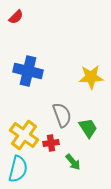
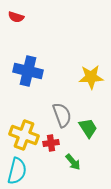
red semicircle: rotated 63 degrees clockwise
yellow cross: rotated 16 degrees counterclockwise
cyan semicircle: moved 1 px left, 2 px down
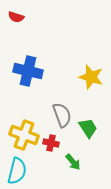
yellow star: rotated 20 degrees clockwise
red cross: rotated 21 degrees clockwise
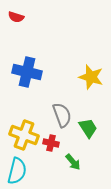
blue cross: moved 1 px left, 1 px down
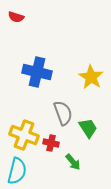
blue cross: moved 10 px right
yellow star: rotated 15 degrees clockwise
gray semicircle: moved 1 px right, 2 px up
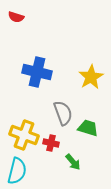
yellow star: rotated 10 degrees clockwise
green trapezoid: rotated 40 degrees counterclockwise
